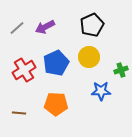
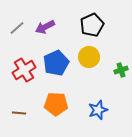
blue star: moved 3 px left, 19 px down; rotated 18 degrees counterclockwise
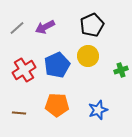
yellow circle: moved 1 px left, 1 px up
blue pentagon: moved 1 px right, 2 px down
orange pentagon: moved 1 px right, 1 px down
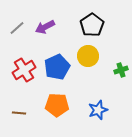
black pentagon: rotated 10 degrees counterclockwise
blue pentagon: moved 2 px down
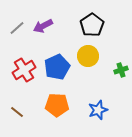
purple arrow: moved 2 px left, 1 px up
brown line: moved 2 px left, 1 px up; rotated 32 degrees clockwise
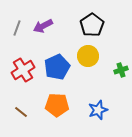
gray line: rotated 28 degrees counterclockwise
red cross: moved 1 px left
brown line: moved 4 px right
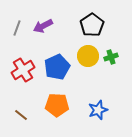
green cross: moved 10 px left, 13 px up
brown line: moved 3 px down
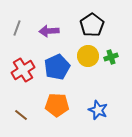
purple arrow: moved 6 px right, 5 px down; rotated 24 degrees clockwise
blue star: rotated 30 degrees counterclockwise
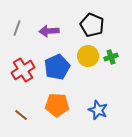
black pentagon: rotated 15 degrees counterclockwise
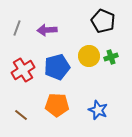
black pentagon: moved 11 px right, 4 px up
purple arrow: moved 2 px left, 1 px up
yellow circle: moved 1 px right
blue pentagon: rotated 10 degrees clockwise
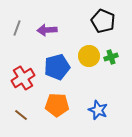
red cross: moved 8 px down
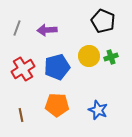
red cross: moved 9 px up
brown line: rotated 40 degrees clockwise
